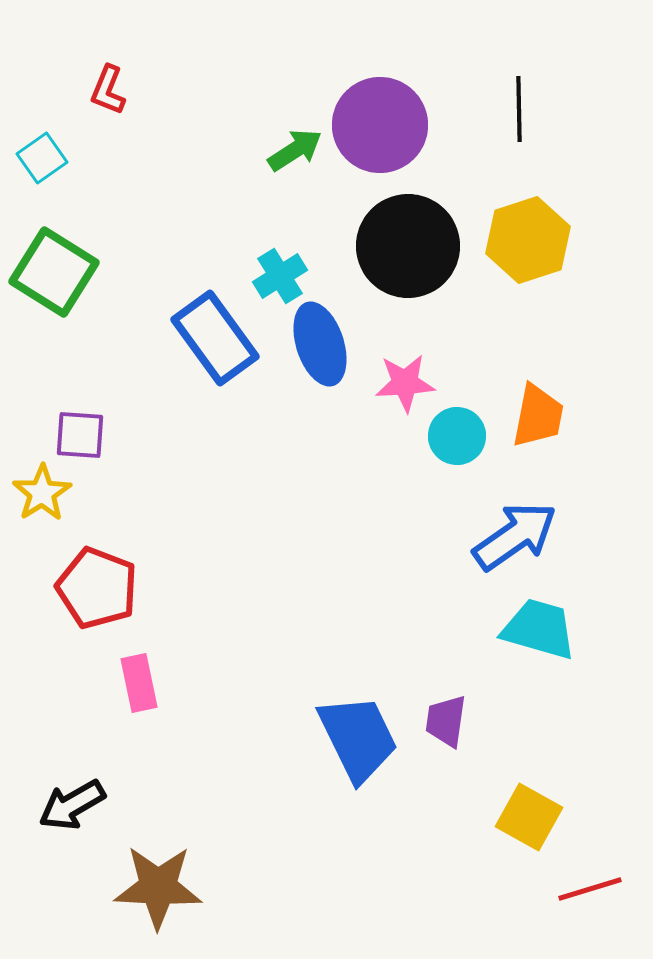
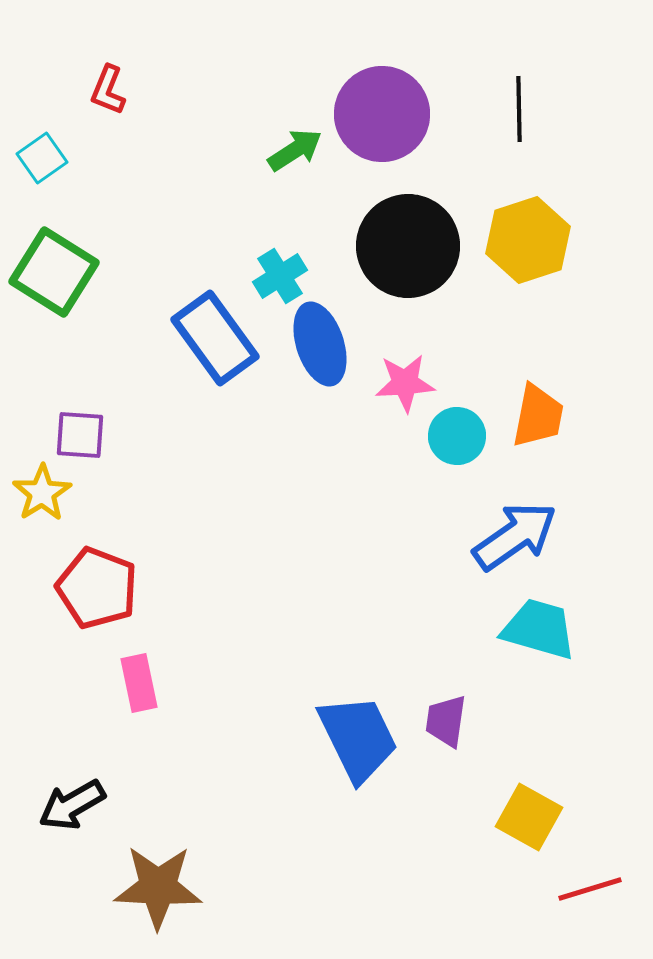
purple circle: moved 2 px right, 11 px up
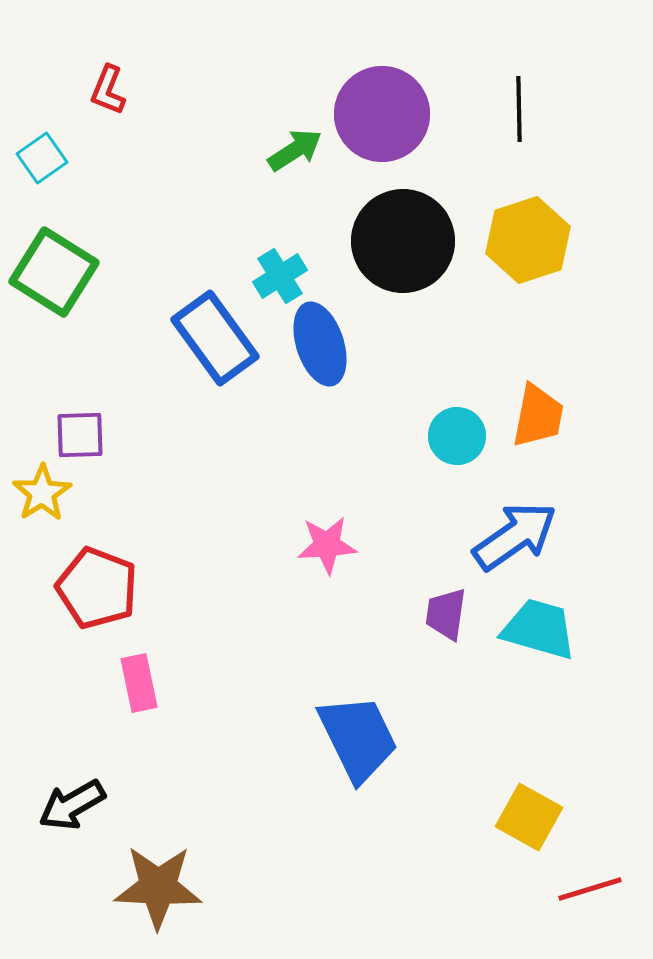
black circle: moved 5 px left, 5 px up
pink star: moved 78 px left, 162 px down
purple square: rotated 6 degrees counterclockwise
purple trapezoid: moved 107 px up
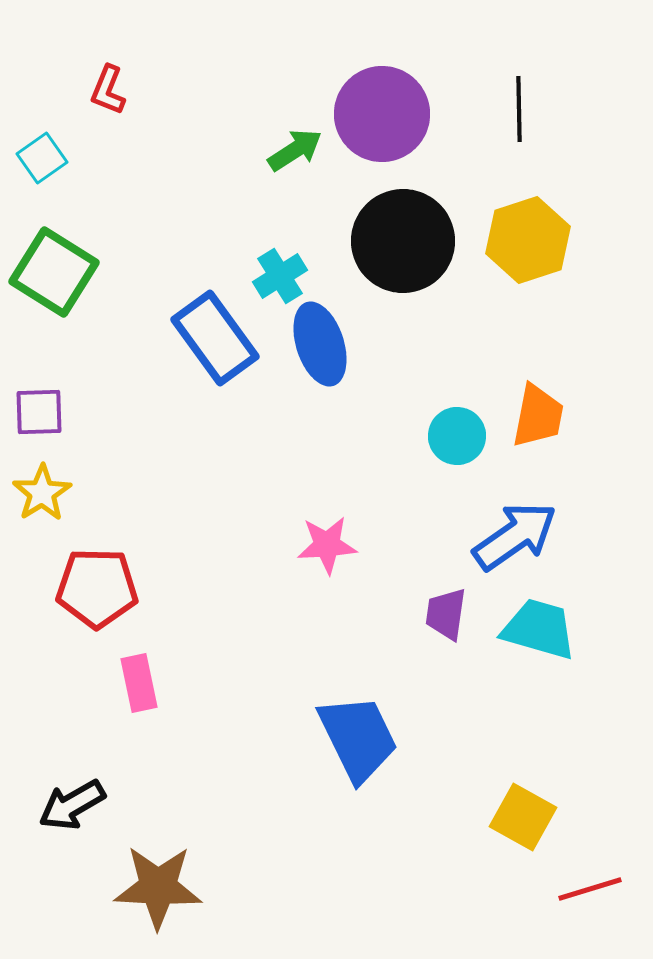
purple square: moved 41 px left, 23 px up
red pentagon: rotated 20 degrees counterclockwise
yellow square: moved 6 px left
